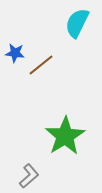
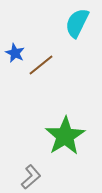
blue star: rotated 18 degrees clockwise
gray L-shape: moved 2 px right, 1 px down
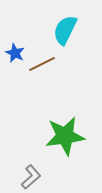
cyan semicircle: moved 12 px left, 7 px down
brown line: moved 1 px right, 1 px up; rotated 12 degrees clockwise
green star: rotated 24 degrees clockwise
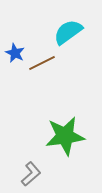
cyan semicircle: moved 3 px right, 2 px down; rotated 28 degrees clockwise
brown line: moved 1 px up
gray L-shape: moved 3 px up
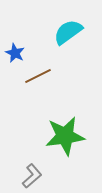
brown line: moved 4 px left, 13 px down
gray L-shape: moved 1 px right, 2 px down
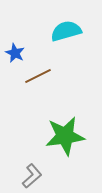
cyan semicircle: moved 2 px left, 1 px up; rotated 20 degrees clockwise
